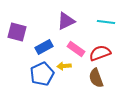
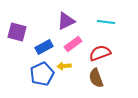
pink rectangle: moved 3 px left, 5 px up; rotated 72 degrees counterclockwise
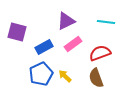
yellow arrow: moved 1 px right, 10 px down; rotated 48 degrees clockwise
blue pentagon: moved 1 px left
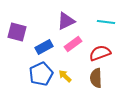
brown semicircle: rotated 18 degrees clockwise
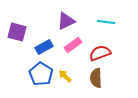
pink rectangle: moved 1 px down
blue pentagon: rotated 15 degrees counterclockwise
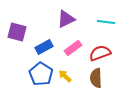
purple triangle: moved 2 px up
pink rectangle: moved 3 px down
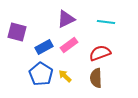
pink rectangle: moved 4 px left, 3 px up
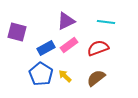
purple triangle: moved 2 px down
blue rectangle: moved 2 px right, 1 px down
red semicircle: moved 2 px left, 5 px up
brown semicircle: rotated 54 degrees clockwise
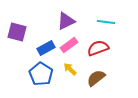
yellow arrow: moved 5 px right, 7 px up
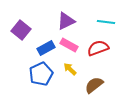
purple square: moved 4 px right, 2 px up; rotated 24 degrees clockwise
pink rectangle: rotated 66 degrees clockwise
blue pentagon: rotated 15 degrees clockwise
brown semicircle: moved 2 px left, 7 px down
